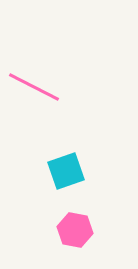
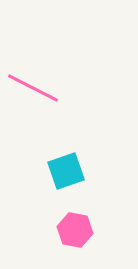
pink line: moved 1 px left, 1 px down
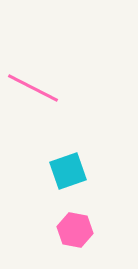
cyan square: moved 2 px right
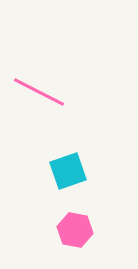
pink line: moved 6 px right, 4 px down
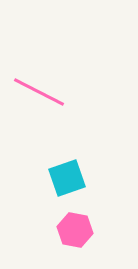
cyan square: moved 1 px left, 7 px down
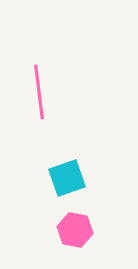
pink line: rotated 56 degrees clockwise
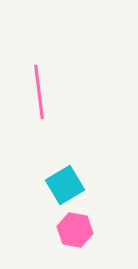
cyan square: moved 2 px left, 7 px down; rotated 12 degrees counterclockwise
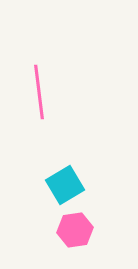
pink hexagon: rotated 20 degrees counterclockwise
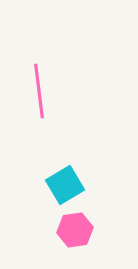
pink line: moved 1 px up
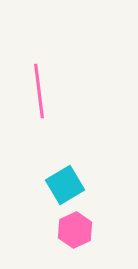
pink hexagon: rotated 16 degrees counterclockwise
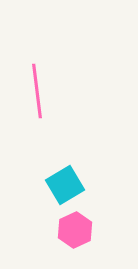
pink line: moved 2 px left
